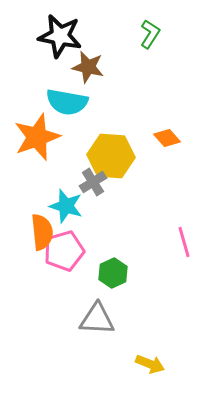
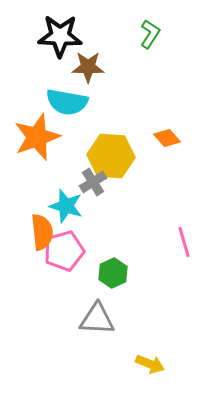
black star: rotated 9 degrees counterclockwise
brown star: rotated 12 degrees counterclockwise
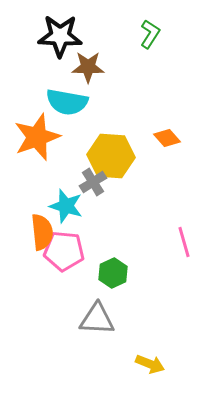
pink pentagon: rotated 21 degrees clockwise
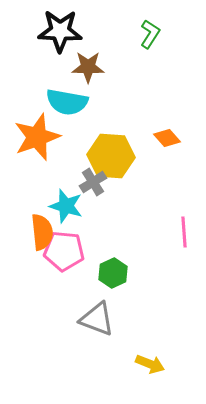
black star: moved 5 px up
pink line: moved 10 px up; rotated 12 degrees clockwise
gray triangle: rotated 18 degrees clockwise
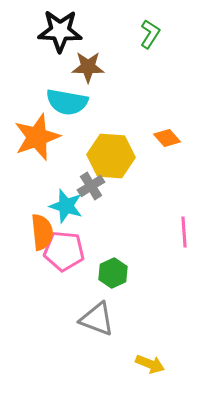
gray cross: moved 2 px left, 4 px down
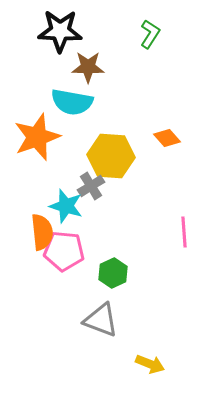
cyan semicircle: moved 5 px right
gray triangle: moved 4 px right, 1 px down
